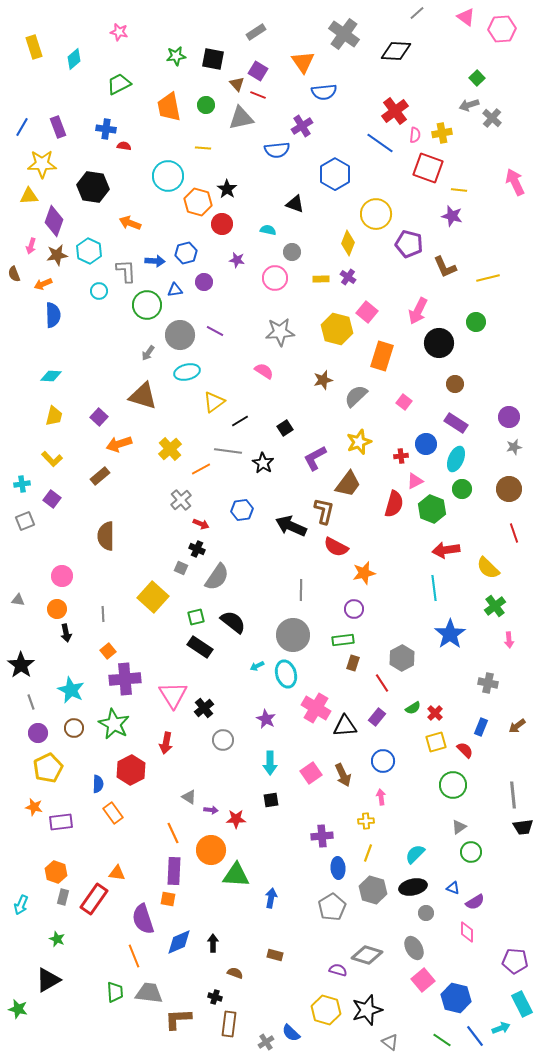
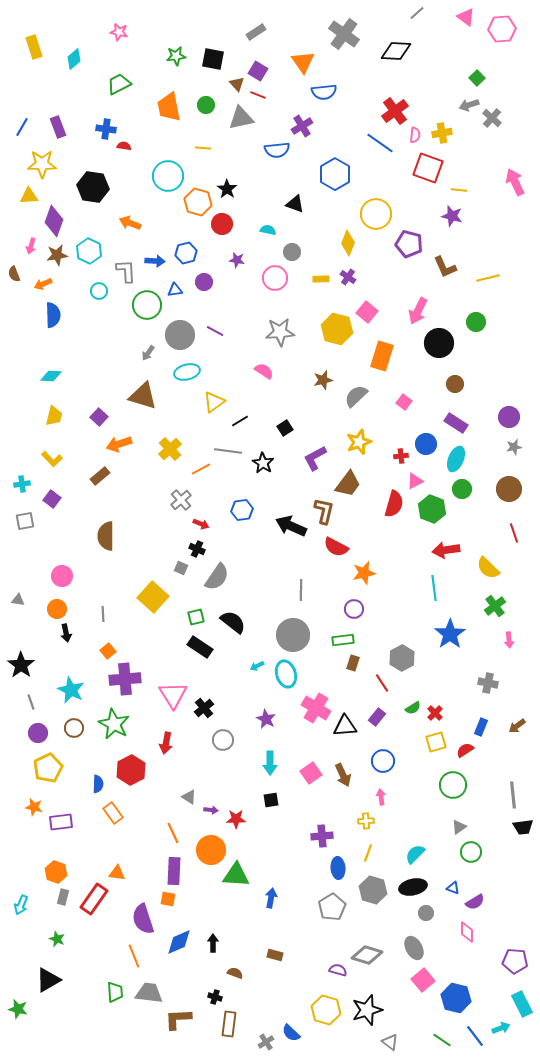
gray square at (25, 521): rotated 12 degrees clockwise
red semicircle at (465, 750): rotated 78 degrees counterclockwise
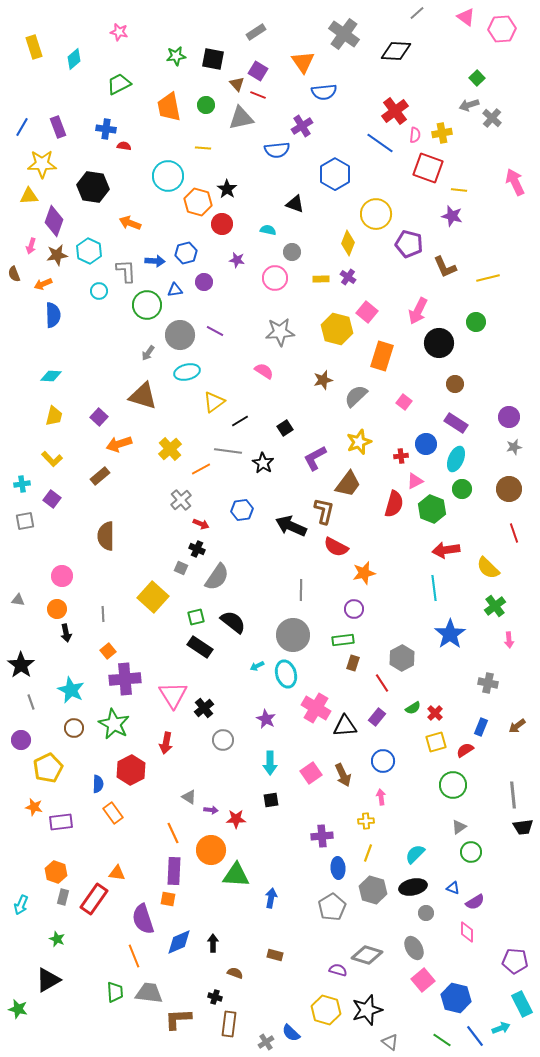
purple circle at (38, 733): moved 17 px left, 7 px down
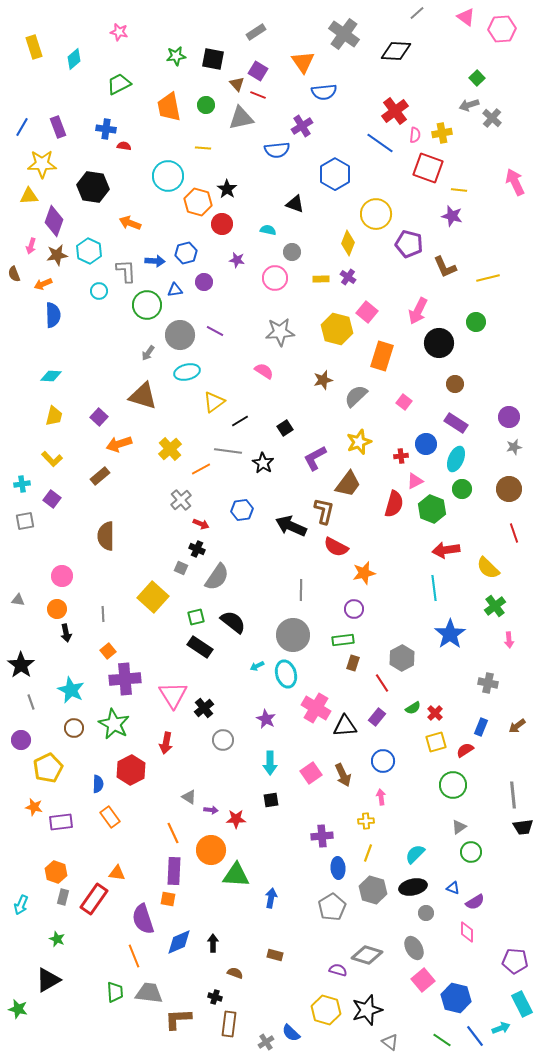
orange rectangle at (113, 813): moved 3 px left, 4 px down
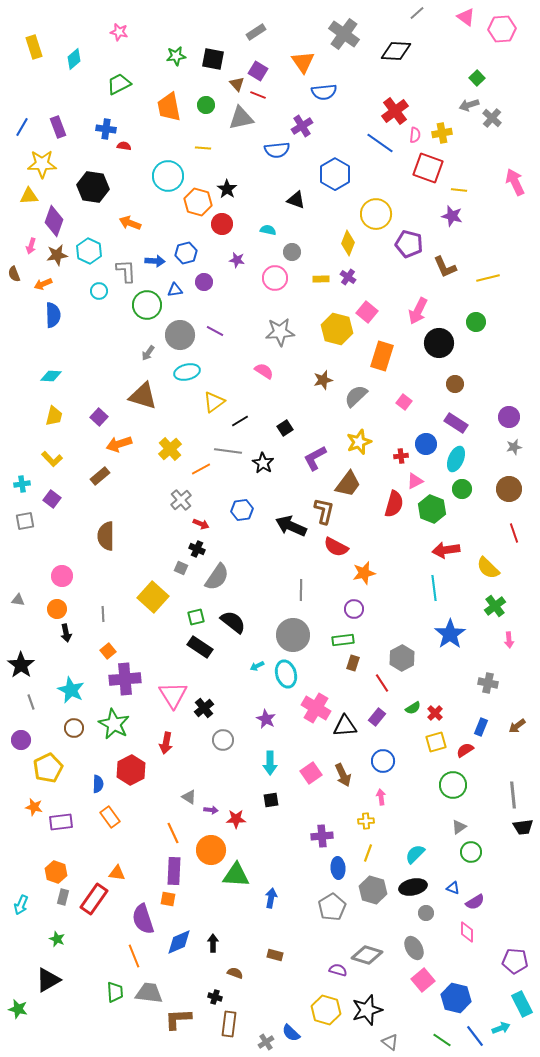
black triangle at (295, 204): moved 1 px right, 4 px up
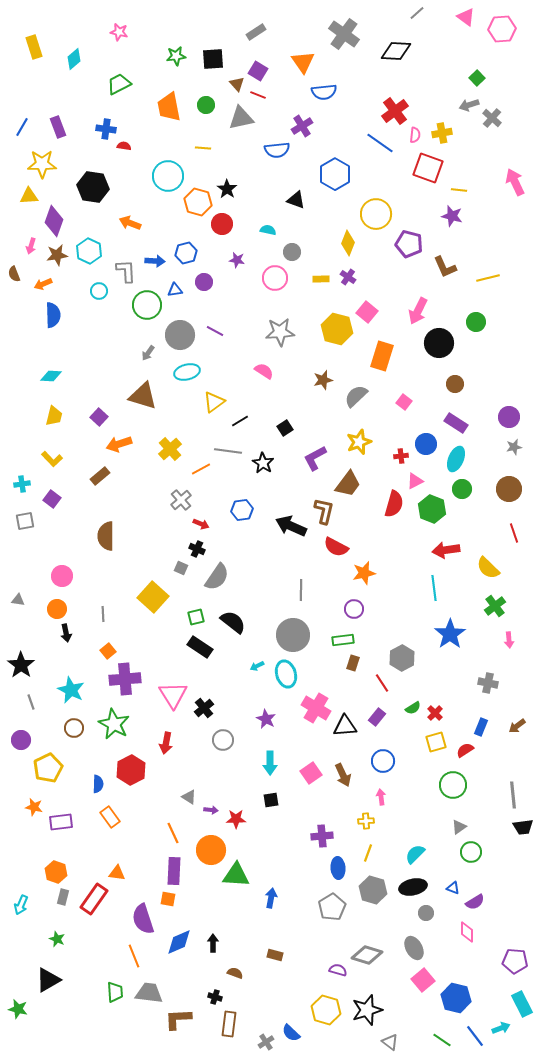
black square at (213, 59): rotated 15 degrees counterclockwise
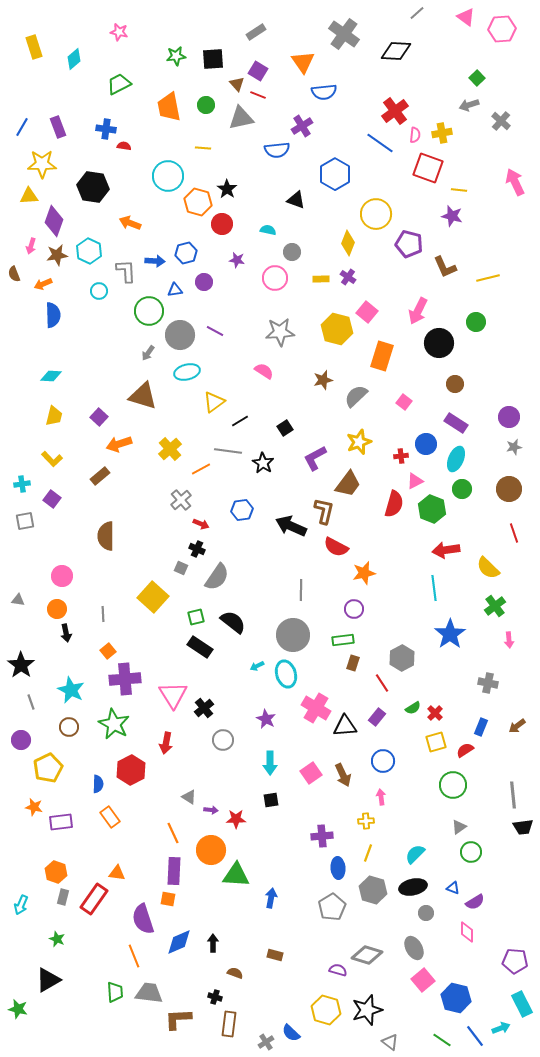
gray cross at (492, 118): moved 9 px right, 3 px down
green circle at (147, 305): moved 2 px right, 6 px down
brown circle at (74, 728): moved 5 px left, 1 px up
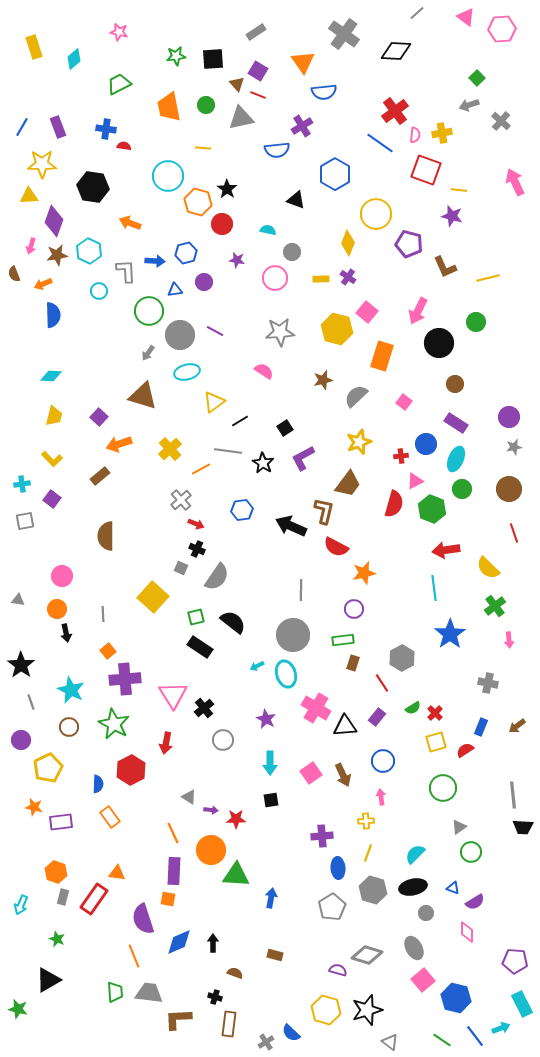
red square at (428, 168): moved 2 px left, 2 px down
purple L-shape at (315, 458): moved 12 px left
red arrow at (201, 524): moved 5 px left
green circle at (453, 785): moved 10 px left, 3 px down
black trapezoid at (523, 827): rotated 10 degrees clockwise
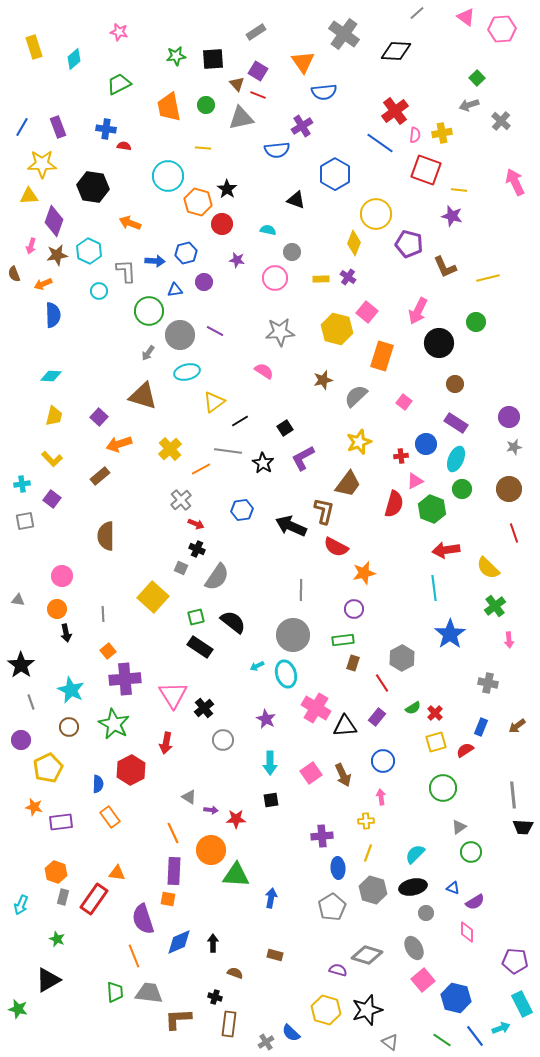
yellow diamond at (348, 243): moved 6 px right
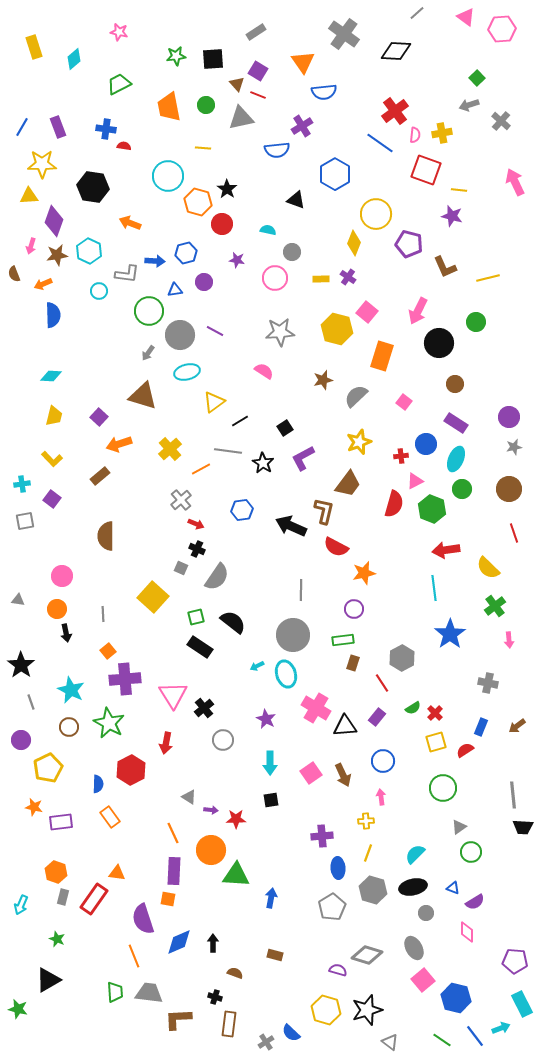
gray L-shape at (126, 271): moved 1 px right, 3 px down; rotated 100 degrees clockwise
green star at (114, 724): moved 5 px left, 1 px up
